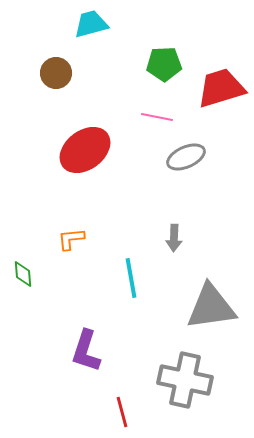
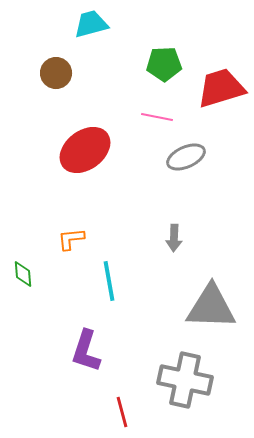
cyan line: moved 22 px left, 3 px down
gray triangle: rotated 10 degrees clockwise
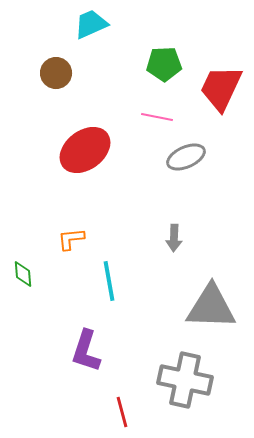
cyan trapezoid: rotated 9 degrees counterclockwise
red trapezoid: rotated 48 degrees counterclockwise
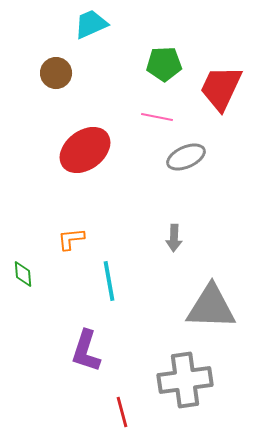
gray cross: rotated 20 degrees counterclockwise
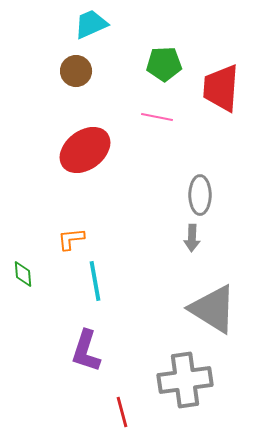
brown circle: moved 20 px right, 2 px up
red trapezoid: rotated 21 degrees counterclockwise
gray ellipse: moved 14 px right, 38 px down; rotated 66 degrees counterclockwise
gray arrow: moved 18 px right
cyan line: moved 14 px left
gray triangle: moved 2 px right, 2 px down; rotated 30 degrees clockwise
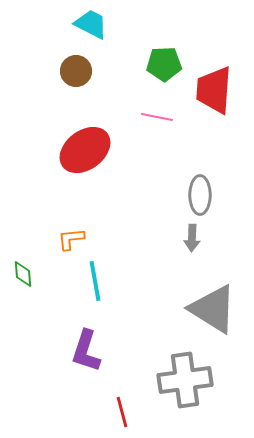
cyan trapezoid: rotated 51 degrees clockwise
red trapezoid: moved 7 px left, 2 px down
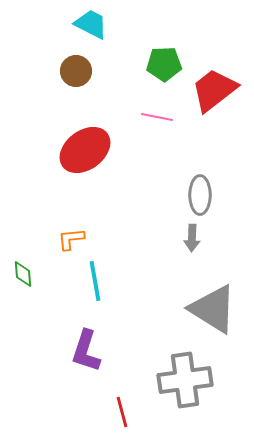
red trapezoid: rotated 48 degrees clockwise
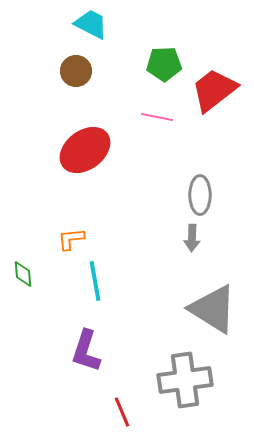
red line: rotated 8 degrees counterclockwise
